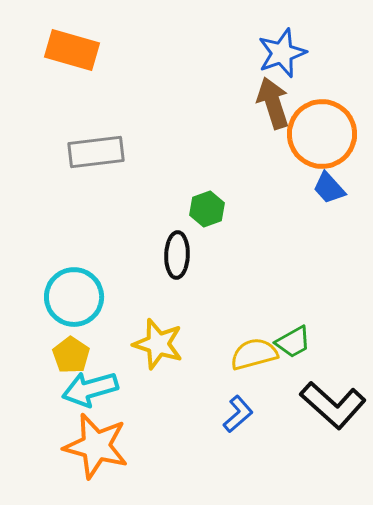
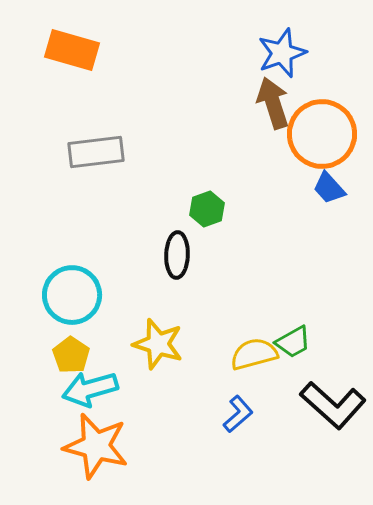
cyan circle: moved 2 px left, 2 px up
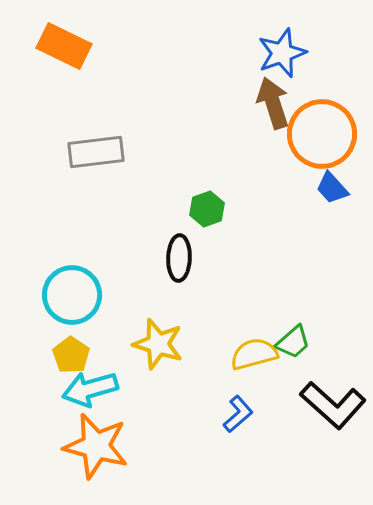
orange rectangle: moved 8 px left, 4 px up; rotated 10 degrees clockwise
blue trapezoid: moved 3 px right
black ellipse: moved 2 px right, 3 px down
green trapezoid: rotated 12 degrees counterclockwise
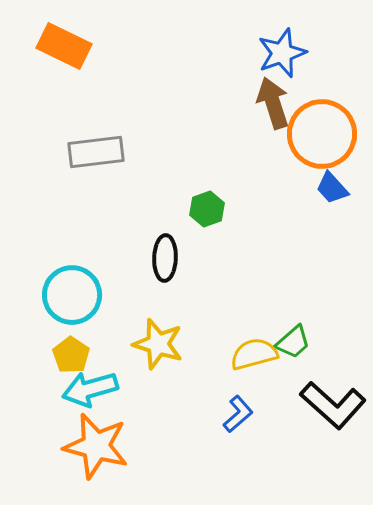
black ellipse: moved 14 px left
